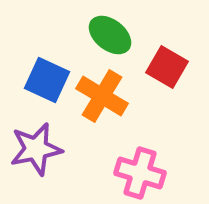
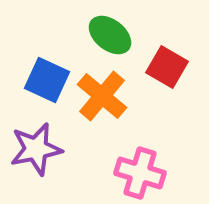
orange cross: rotated 9 degrees clockwise
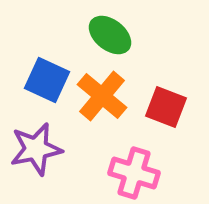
red square: moved 1 px left, 40 px down; rotated 9 degrees counterclockwise
pink cross: moved 6 px left
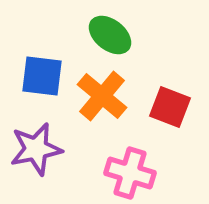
blue square: moved 5 px left, 4 px up; rotated 18 degrees counterclockwise
red square: moved 4 px right
pink cross: moved 4 px left
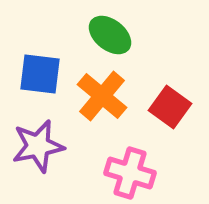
blue square: moved 2 px left, 2 px up
red square: rotated 15 degrees clockwise
purple star: moved 2 px right, 3 px up
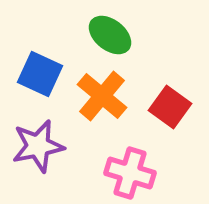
blue square: rotated 18 degrees clockwise
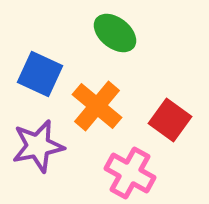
green ellipse: moved 5 px right, 2 px up
orange cross: moved 5 px left, 10 px down
red square: moved 13 px down
pink cross: rotated 12 degrees clockwise
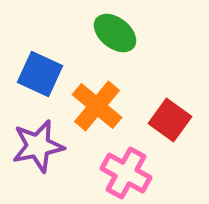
pink cross: moved 4 px left
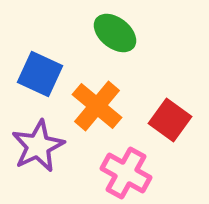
purple star: rotated 14 degrees counterclockwise
